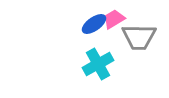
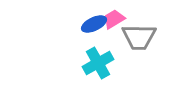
blue ellipse: rotated 10 degrees clockwise
cyan cross: moved 1 px up
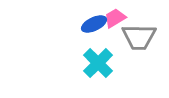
pink trapezoid: moved 1 px right, 1 px up
cyan cross: rotated 16 degrees counterclockwise
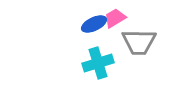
gray trapezoid: moved 5 px down
cyan cross: rotated 28 degrees clockwise
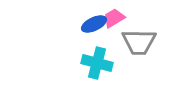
pink trapezoid: moved 1 px left
cyan cross: moved 1 px left; rotated 32 degrees clockwise
